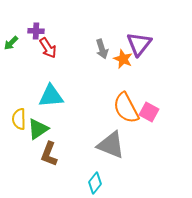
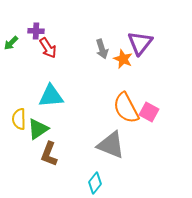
purple triangle: moved 1 px right, 1 px up
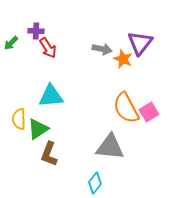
gray arrow: rotated 60 degrees counterclockwise
pink square: rotated 30 degrees clockwise
gray triangle: moved 1 px left, 2 px down; rotated 16 degrees counterclockwise
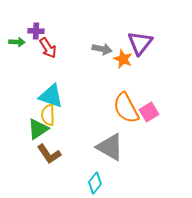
green arrow: moved 6 px right, 1 px up; rotated 133 degrees counterclockwise
cyan triangle: rotated 24 degrees clockwise
yellow semicircle: moved 29 px right, 4 px up
gray triangle: rotated 24 degrees clockwise
brown L-shape: rotated 55 degrees counterclockwise
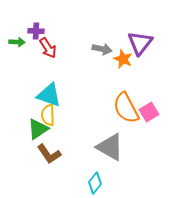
cyan triangle: moved 2 px left, 1 px up
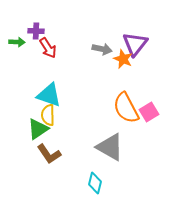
purple triangle: moved 5 px left, 1 px down
cyan diamond: rotated 25 degrees counterclockwise
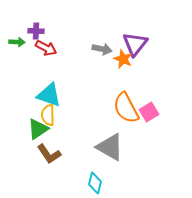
red arrow: moved 2 px left; rotated 30 degrees counterclockwise
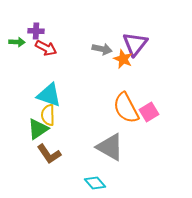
cyan diamond: rotated 55 degrees counterclockwise
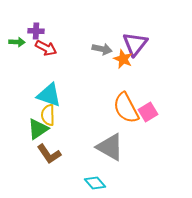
pink square: moved 1 px left
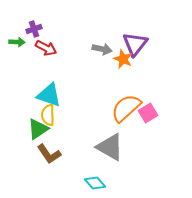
purple cross: moved 2 px left, 2 px up; rotated 21 degrees counterclockwise
orange semicircle: rotated 76 degrees clockwise
pink square: moved 1 px down
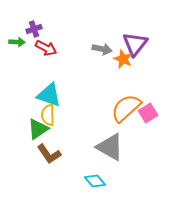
cyan diamond: moved 2 px up
